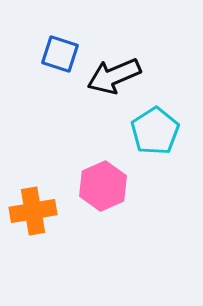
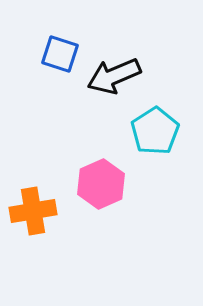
pink hexagon: moved 2 px left, 2 px up
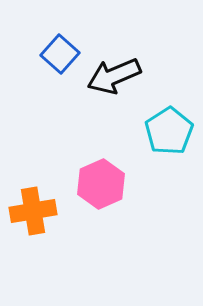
blue square: rotated 24 degrees clockwise
cyan pentagon: moved 14 px right
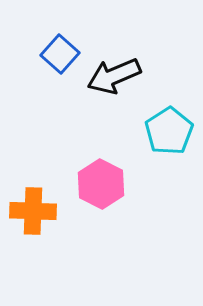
pink hexagon: rotated 9 degrees counterclockwise
orange cross: rotated 12 degrees clockwise
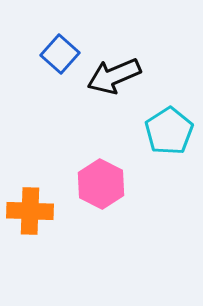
orange cross: moved 3 px left
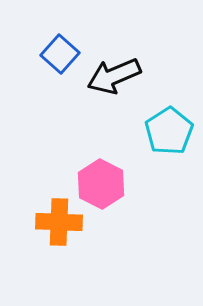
orange cross: moved 29 px right, 11 px down
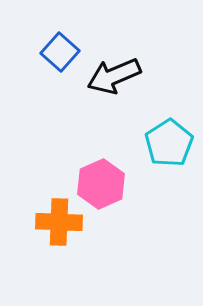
blue square: moved 2 px up
cyan pentagon: moved 12 px down
pink hexagon: rotated 9 degrees clockwise
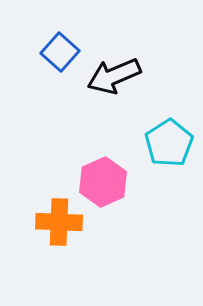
pink hexagon: moved 2 px right, 2 px up
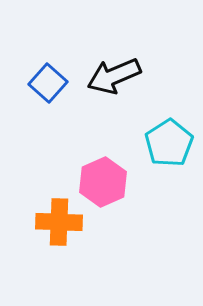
blue square: moved 12 px left, 31 px down
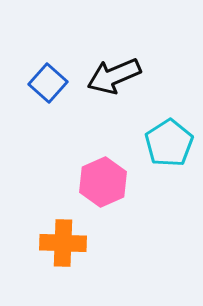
orange cross: moved 4 px right, 21 px down
